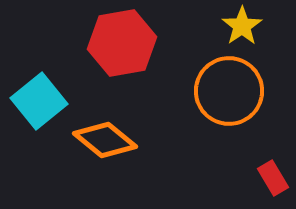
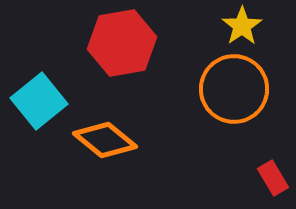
orange circle: moved 5 px right, 2 px up
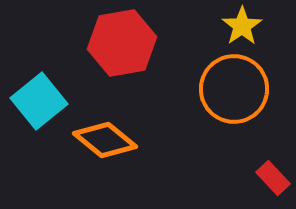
red rectangle: rotated 12 degrees counterclockwise
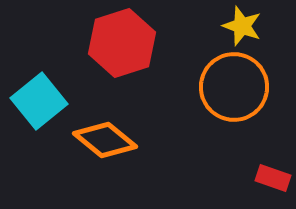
yellow star: rotated 18 degrees counterclockwise
red hexagon: rotated 8 degrees counterclockwise
orange circle: moved 2 px up
red rectangle: rotated 28 degrees counterclockwise
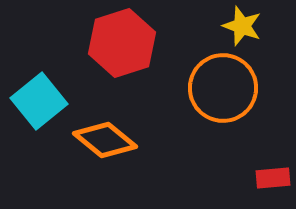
orange circle: moved 11 px left, 1 px down
red rectangle: rotated 24 degrees counterclockwise
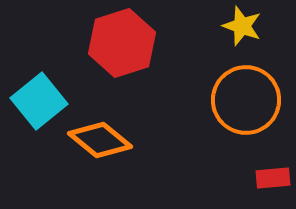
orange circle: moved 23 px right, 12 px down
orange diamond: moved 5 px left
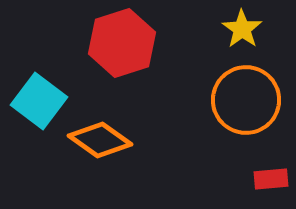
yellow star: moved 3 px down; rotated 15 degrees clockwise
cyan square: rotated 14 degrees counterclockwise
orange diamond: rotated 4 degrees counterclockwise
red rectangle: moved 2 px left, 1 px down
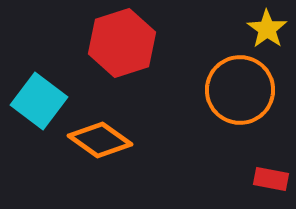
yellow star: moved 25 px right
orange circle: moved 6 px left, 10 px up
red rectangle: rotated 16 degrees clockwise
